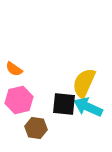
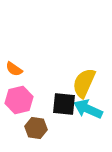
cyan arrow: moved 2 px down
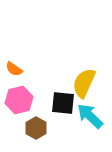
black square: moved 1 px left, 1 px up
cyan arrow: moved 2 px right, 7 px down; rotated 20 degrees clockwise
brown hexagon: rotated 20 degrees clockwise
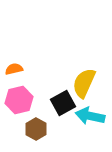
orange semicircle: rotated 132 degrees clockwise
black square: rotated 35 degrees counterclockwise
cyan arrow: rotated 32 degrees counterclockwise
brown hexagon: moved 1 px down
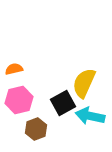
brown hexagon: rotated 10 degrees clockwise
